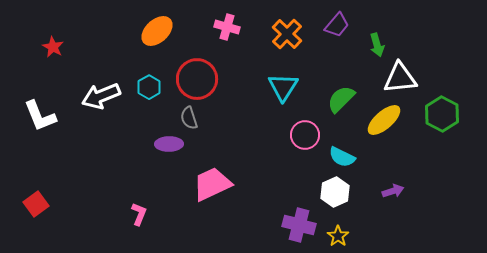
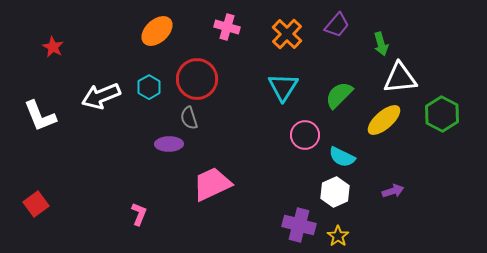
green arrow: moved 4 px right, 1 px up
green semicircle: moved 2 px left, 4 px up
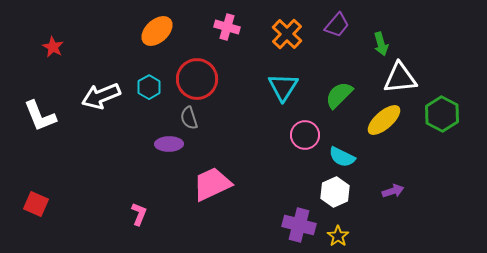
red square: rotated 30 degrees counterclockwise
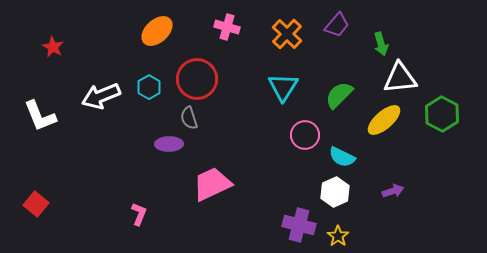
red square: rotated 15 degrees clockwise
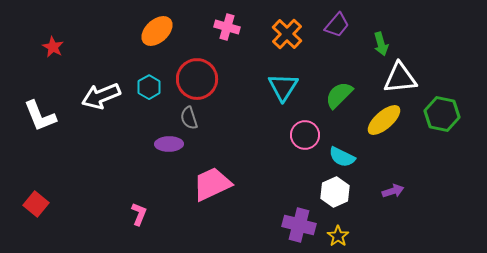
green hexagon: rotated 16 degrees counterclockwise
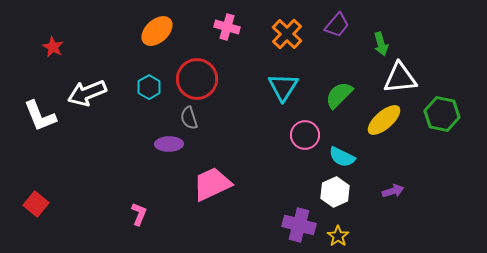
white arrow: moved 14 px left, 3 px up
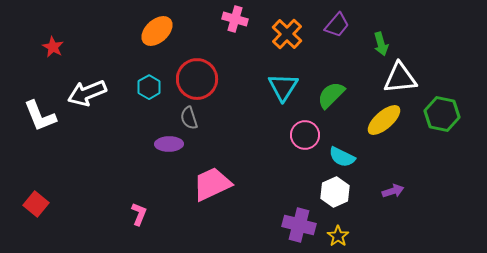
pink cross: moved 8 px right, 8 px up
green semicircle: moved 8 px left
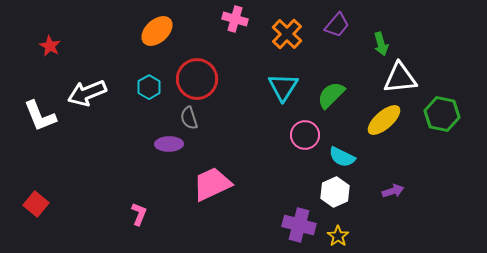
red star: moved 3 px left, 1 px up
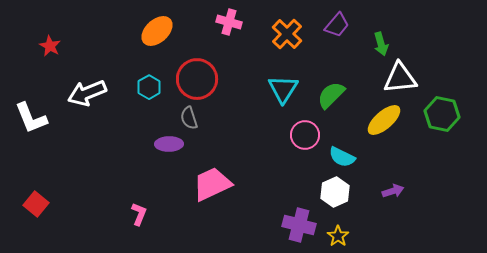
pink cross: moved 6 px left, 3 px down
cyan triangle: moved 2 px down
white L-shape: moved 9 px left, 2 px down
